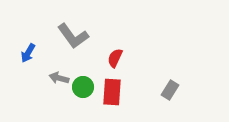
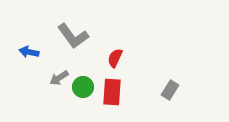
blue arrow: moved 1 px right, 1 px up; rotated 72 degrees clockwise
gray arrow: rotated 48 degrees counterclockwise
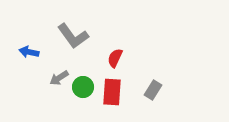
gray rectangle: moved 17 px left
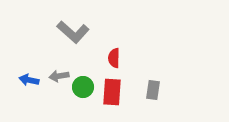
gray L-shape: moved 4 px up; rotated 12 degrees counterclockwise
blue arrow: moved 28 px down
red semicircle: moved 1 px left; rotated 24 degrees counterclockwise
gray arrow: moved 2 px up; rotated 24 degrees clockwise
gray rectangle: rotated 24 degrees counterclockwise
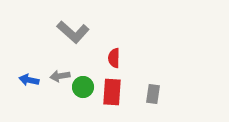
gray arrow: moved 1 px right
gray rectangle: moved 4 px down
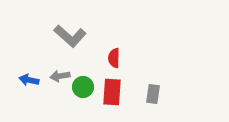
gray L-shape: moved 3 px left, 4 px down
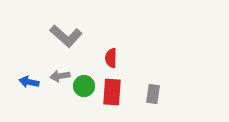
gray L-shape: moved 4 px left
red semicircle: moved 3 px left
blue arrow: moved 2 px down
green circle: moved 1 px right, 1 px up
